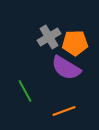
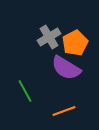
orange pentagon: rotated 25 degrees counterclockwise
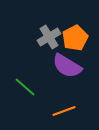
orange pentagon: moved 5 px up
purple semicircle: moved 1 px right, 2 px up
green line: moved 4 px up; rotated 20 degrees counterclockwise
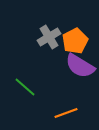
orange pentagon: moved 3 px down
purple semicircle: moved 13 px right
orange line: moved 2 px right, 2 px down
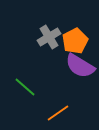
orange line: moved 8 px left; rotated 15 degrees counterclockwise
